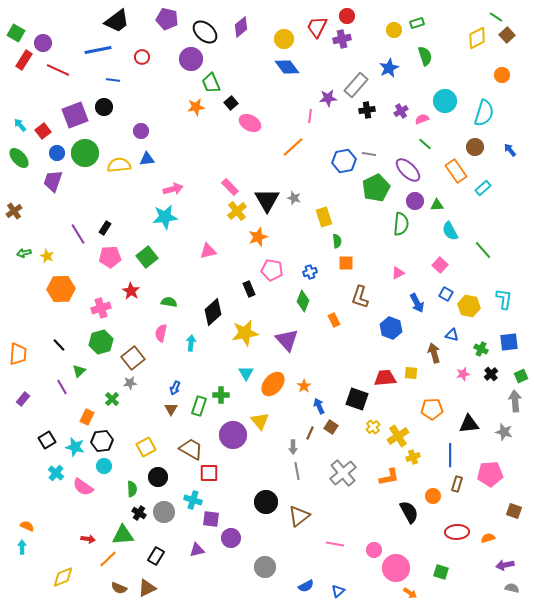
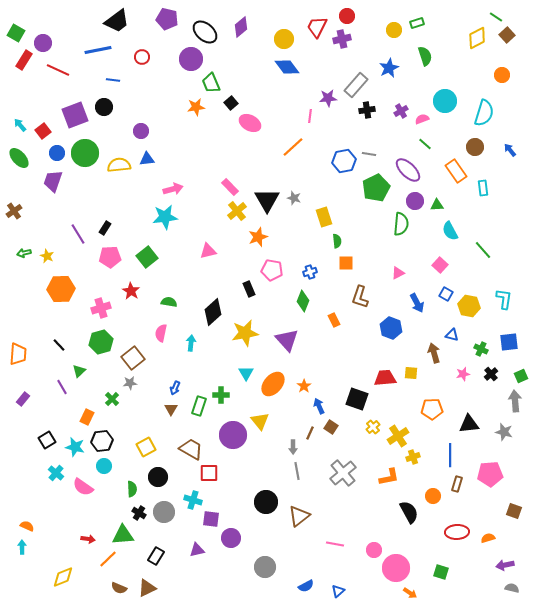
cyan rectangle at (483, 188): rotated 56 degrees counterclockwise
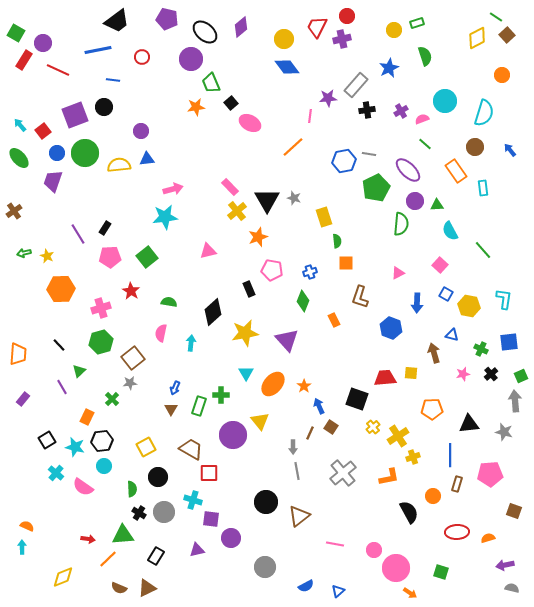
blue arrow at (417, 303): rotated 30 degrees clockwise
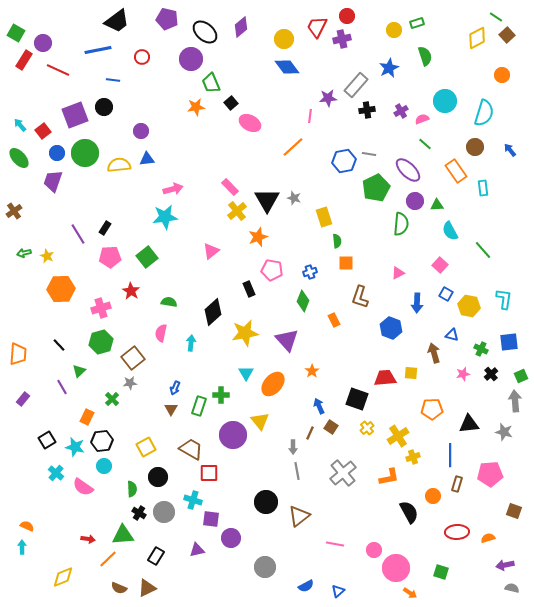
pink triangle at (208, 251): moved 3 px right; rotated 24 degrees counterclockwise
orange star at (304, 386): moved 8 px right, 15 px up
yellow cross at (373, 427): moved 6 px left, 1 px down
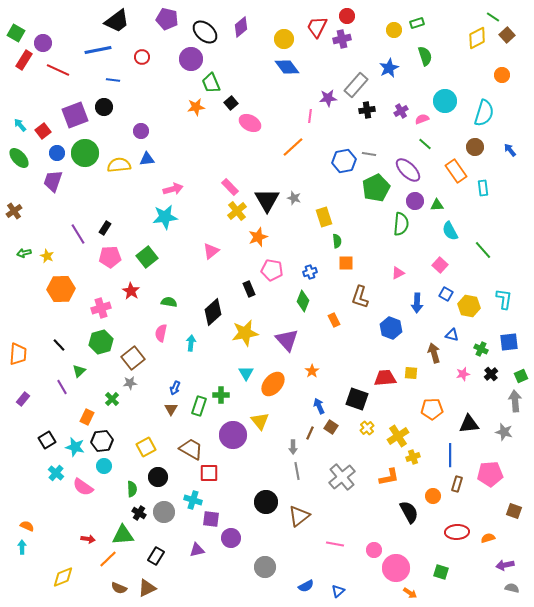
green line at (496, 17): moved 3 px left
gray cross at (343, 473): moved 1 px left, 4 px down
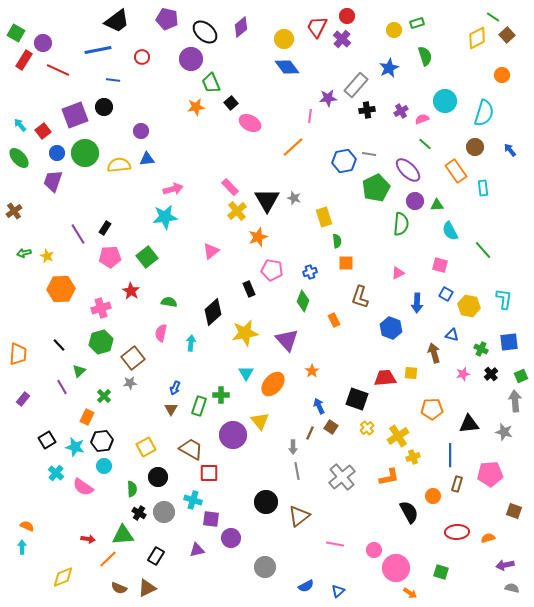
purple cross at (342, 39): rotated 36 degrees counterclockwise
pink square at (440, 265): rotated 28 degrees counterclockwise
green cross at (112, 399): moved 8 px left, 3 px up
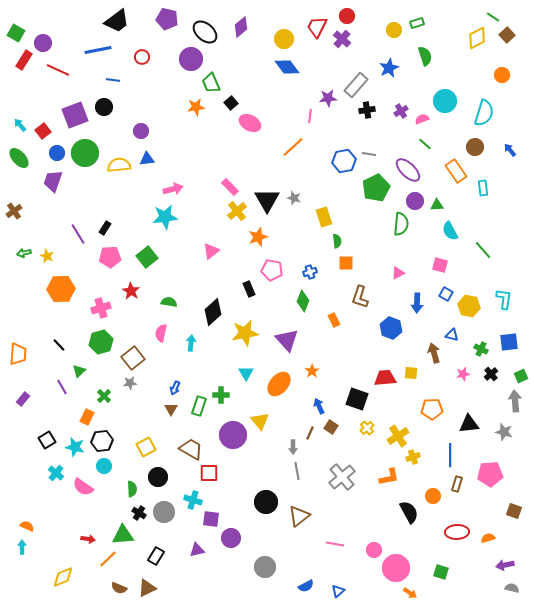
orange ellipse at (273, 384): moved 6 px right
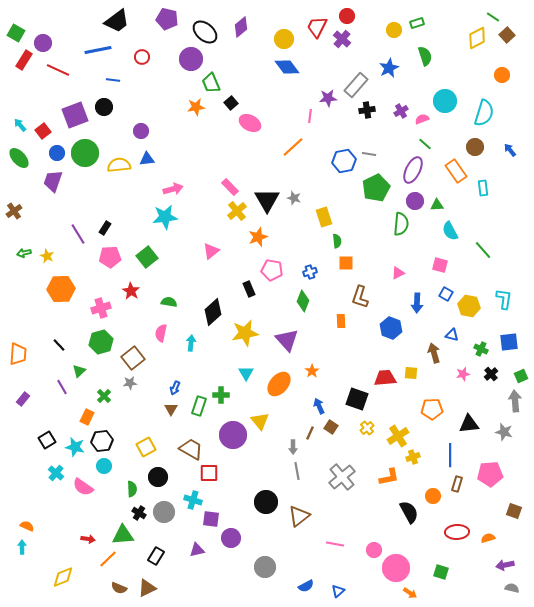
purple ellipse at (408, 170): moved 5 px right; rotated 72 degrees clockwise
orange rectangle at (334, 320): moved 7 px right, 1 px down; rotated 24 degrees clockwise
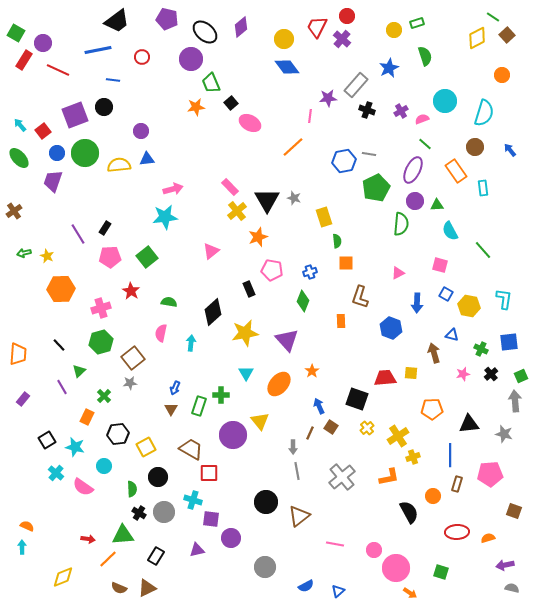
black cross at (367, 110): rotated 28 degrees clockwise
gray star at (504, 432): moved 2 px down
black hexagon at (102, 441): moved 16 px right, 7 px up
